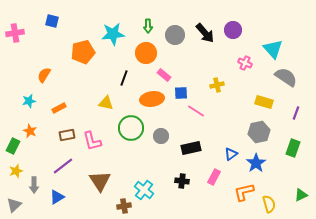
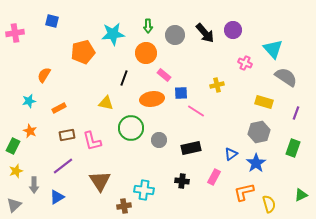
gray circle at (161, 136): moved 2 px left, 4 px down
cyan cross at (144, 190): rotated 30 degrees counterclockwise
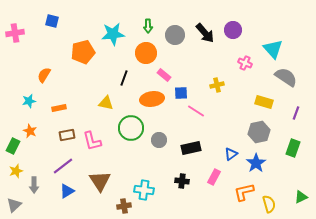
orange rectangle at (59, 108): rotated 16 degrees clockwise
green triangle at (301, 195): moved 2 px down
blue triangle at (57, 197): moved 10 px right, 6 px up
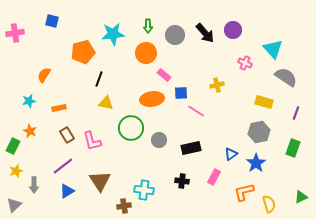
black line at (124, 78): moved 25 px left, 1 px down
brown rectangle at (67, 135): rotated 70 degrees clockwise
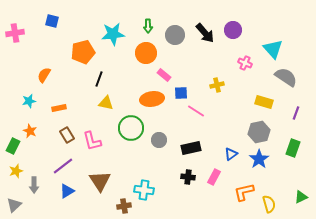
blue star at (256, 163): moved 3 px right, 4 px up
black cross at (182, 181): moved 6 px right, 4 px up
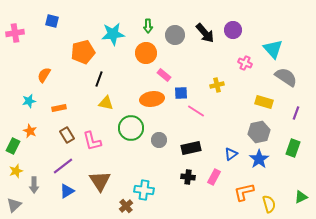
brown cross at (124, 206): moved 2 px right; rotated 32 degrees counterclockwise
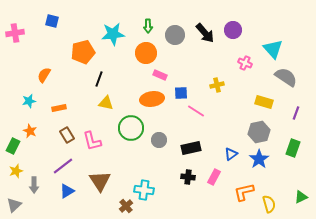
pink rectangle at (164, 75): moved 4 px left; rotated 16 degrees counterclockwise
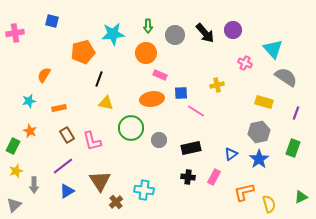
brown cross at (126, 206): moved 10 px left, 4 px up
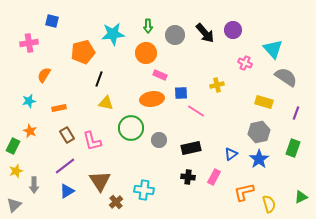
pink cross at (15, 33): moved 14 px right, 10 px down
purple line at (63, 166): moved 2 px right
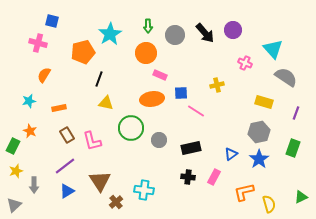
cyan star at (113, 34): moved 3 px left; rotated 25 degrees counterclockwise
pink cross at (29, 43): moved 9 px right; rotated 24 degrees clockwise
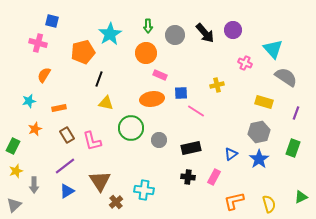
orange star at (30, 131): moved 5 px right, 2 px up; rotated 24 degrees clockwise
orange L-shape at (244, 192): moved 10 px left, 9 px down
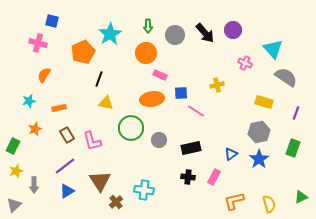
orange pentagon at (83, 52): rotated 10 degrees counterclockwise
